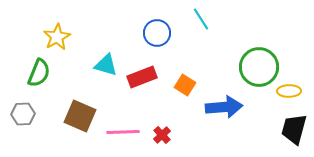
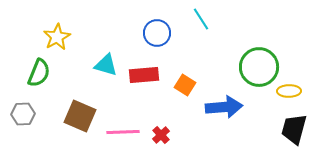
red rectangle: moved 2 px right, 2 px up; rotated 16 degrees clockwise
red cross: moved 1 px left
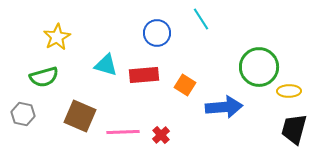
green semicircle: moved 5 px right, 4 px down; rotated 52 degrees clockwise
gray hexagon: rotated 15 degrees clockwise
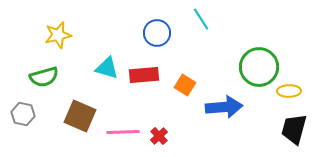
yellow star: moved 1 px right, 2 px up; rotated 16 degrees clockwise
cyan triangle: moved 1 px right, 3 px down
red cross: moved 2 px left, 1 px down
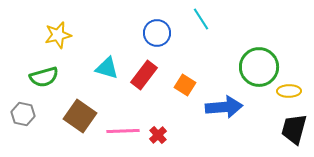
red rectangle: rotated 48 degrees counterclockwise
brown square: rotated 12 degrees clockwise
pink line: moved 1 px up
red cross: moved 1 px left, 1 px up
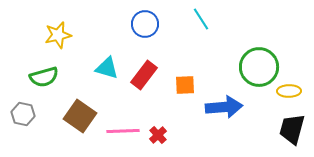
blue circle: moved 12 px left, 9 px up
orange square: rotated 35 degrees counterclockwise
black trapezoid: moved 2 px left
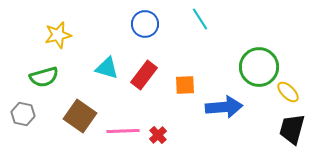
cyan line: moved 1 px left
yellow ellipse: moved 1 px left, 1 px down; rotated 45 degrees clockwise
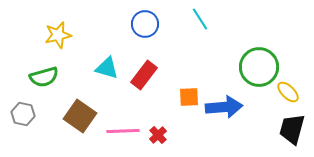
orange square: moved 4 px right, 12 px down
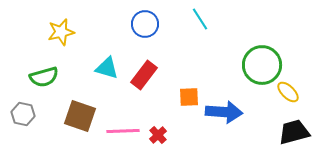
yellow star: moved 3 px right, 3 px up
green circle: moved 3 px right, 2 px up
blue arrow: moved 5 px down; rotated 9 degrees clockwise
brown square: rotated 16 degrees counterclockwise
black trapezoid: moved 2 px right, 3 px down; rotated 60 degrees clockwise
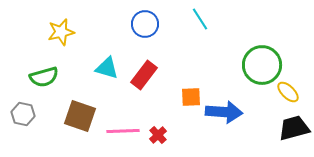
orange square: moved 2 px right
black trapezoid: moved 4 px up
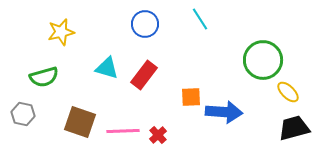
green circle: moved 1 px right, 5 px up
brown square: moved 6 px down
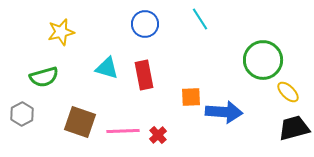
red rectangle: rotated 48 degrees counterclockwise
gray hexagon: moved 1 px left; rotated 20 degrees clockwise
